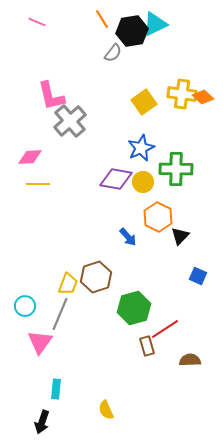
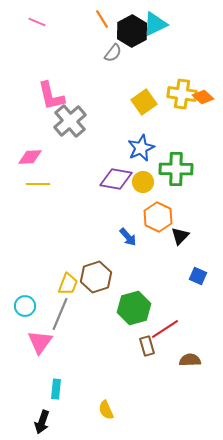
black hexagon: rotated 20 degrees counterclockwise
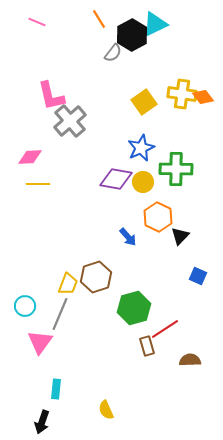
orange line: moved 3 px left
black hexagon: moved 4 px down
orange diamond: rotated 10 degrees clockwise
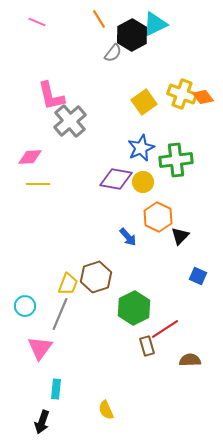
yellow cross: rotated 12 degrees clockwise
green cross: moved 9 px up; rotated 8 degrees counterclockwise
green hexagon: rotated 12 degrees counterclockwise
pink triangle: moved 6 px down
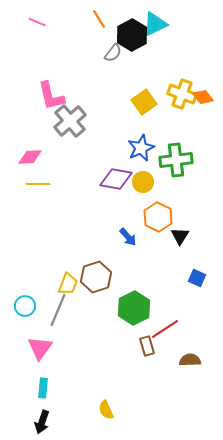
black triangle: rotated 12 degrees counterclockwise
blue square: moved 1 px left, 2 px down
gray line: moved 2 px left, 4 px up
cyan rectangle: moved 13 px left, 1 px up
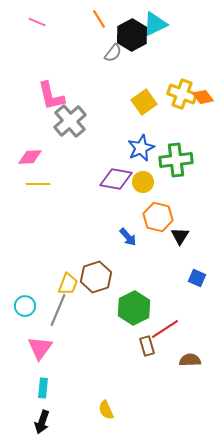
orange hexagon: rotated 12 degrees counterclockwise
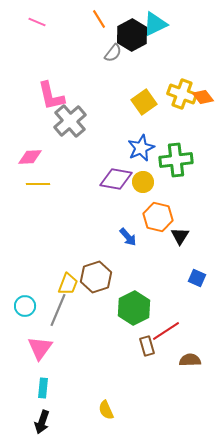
red line: moved 1 px right, 2 px down
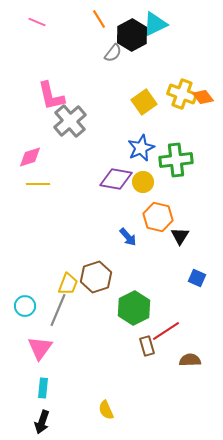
pink diamond: rotated 15 degrees counterclockwise
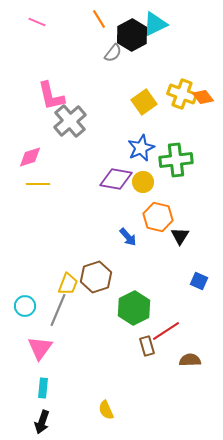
blue square: moved 2 px right, 3 px down
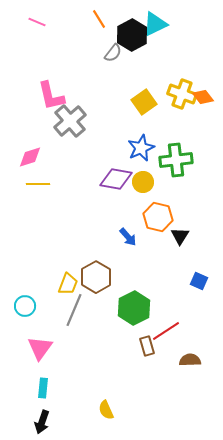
brown hexagon: rotated 12 degrees counterclockwise
gray line: moved 16 px right
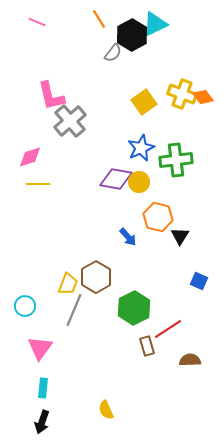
yellow circle: moved 4 px left
red line: moved 2 px right, 2 px up
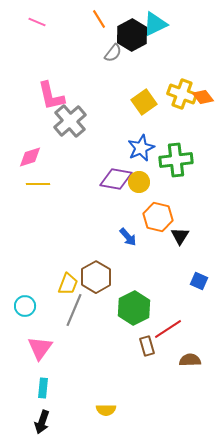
yellow semicircle: rotated 66 degrees counterclockwise
